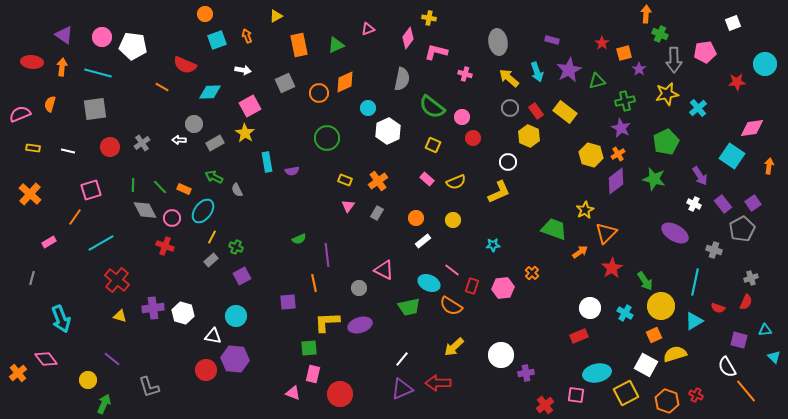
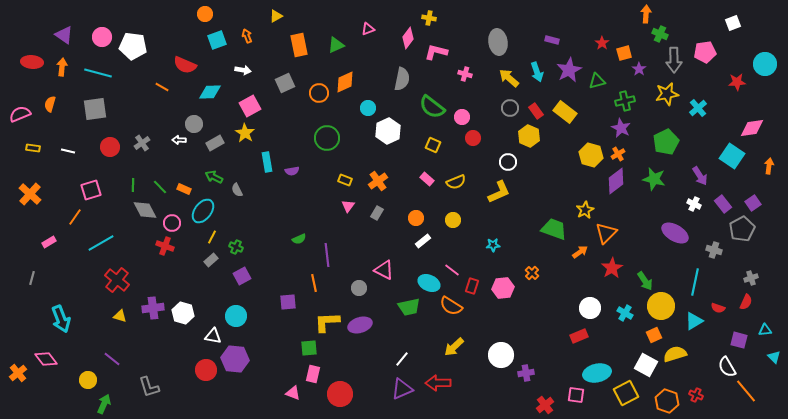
pink circle at (172, 218): moved 5 px down
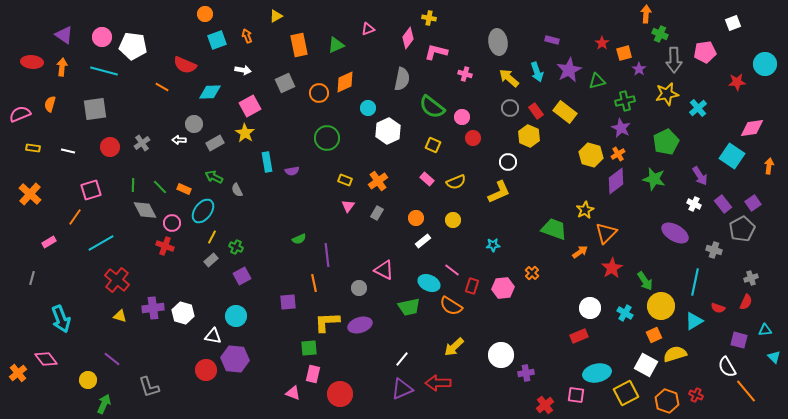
cyan line at (98, 73): moved 6 px right, 2 px up
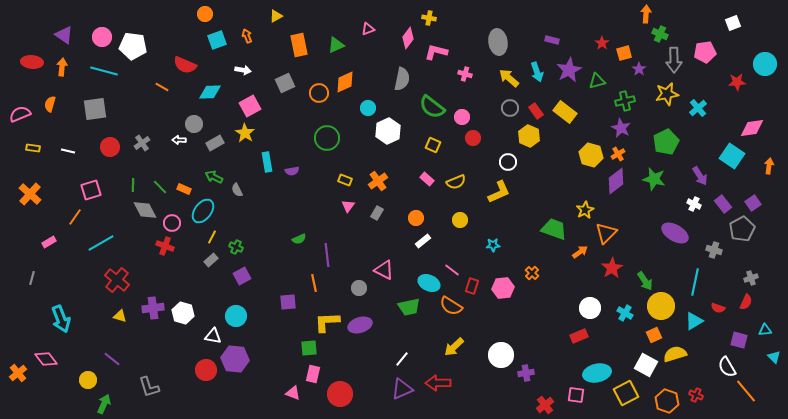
yellow circle at (453, 220): moved 7 px right
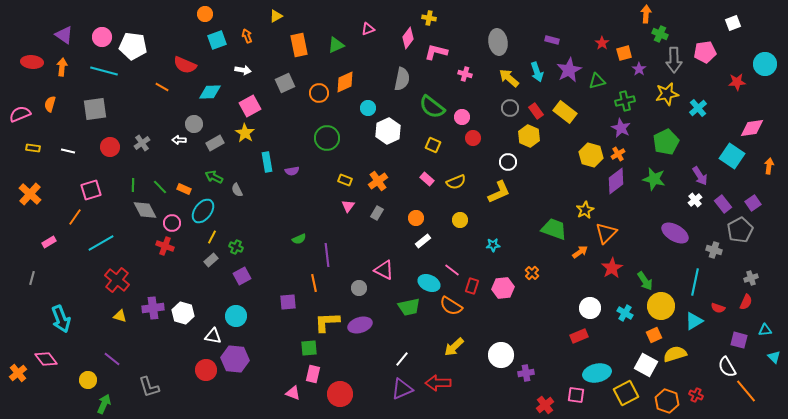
white cross at (694, 204): moved 1 px right, 4 px up; rotated 24 degrees clockwise
gray pentagon at (742, 229): moved 2 px left, 1 px down
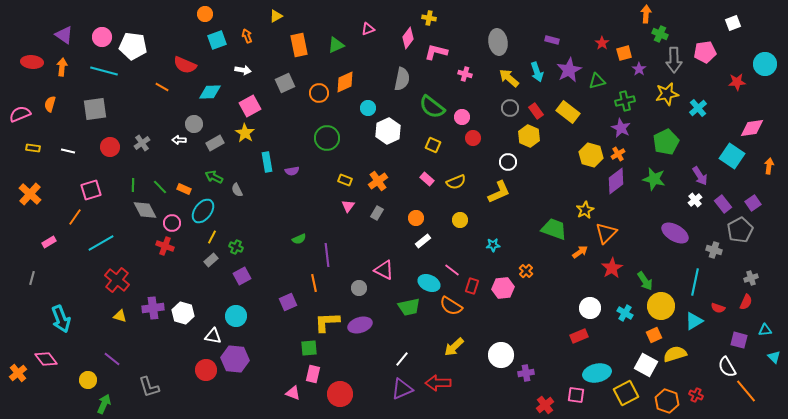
yellow rectangle at (565, 112): moved 3 px right
orange cross at (532, 273): moved 6 px left, 2 px up
purple square at (288, 302): rotated 18 degrees counterclockwise
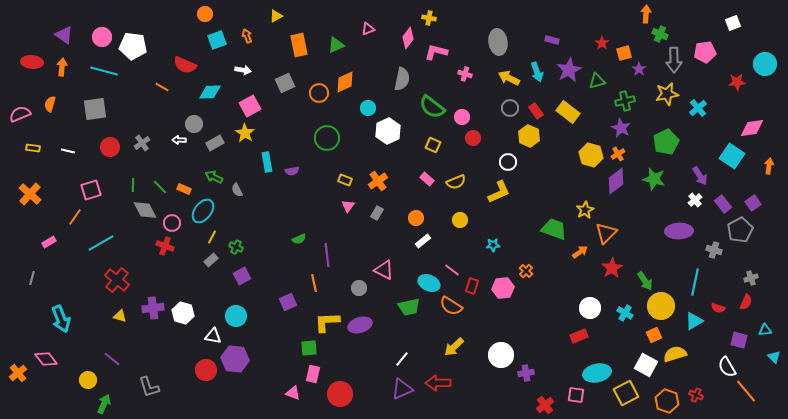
yellow arrow at (509, 78): rotated 15 degrees counterclockwise
purple ellipse at (675, 233): moved 4 px right, 2 px up; rotated 32 degrees counterclockwise
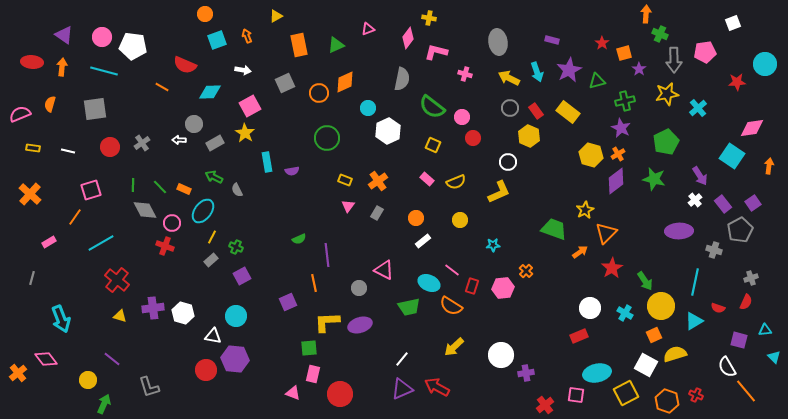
red arrow at (438, 383): moved 1 px left, 4 px down; rotated 30 degrees clockwise
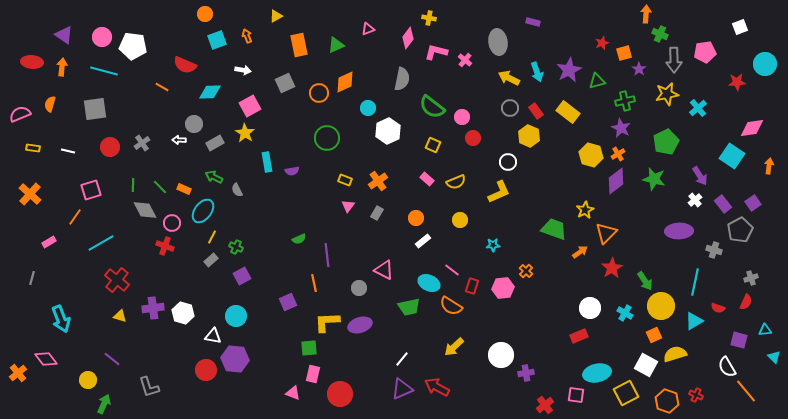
white square at (733, 23): moved 7 px right, 4 px down
purple rectangle at (552, 40): moved 19 px left, 18 px up
red star at (602, 43): rotated 16 degrees clockwise
pink cross at (465, 74): moved 14 px up; rotated 24 degrees clockwise
